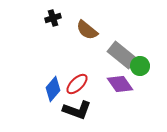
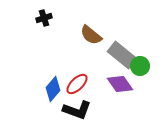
black cross: moved 9 px left
brown semicircle: moved 4 px right, 5 px down
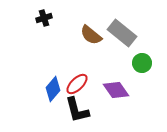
gray rectangle: moved 22 px up
green circle: moved 2 px right, 3 px up
purple diamond: moved 4 px left, 6 px down
black L-shape: rotated 56 degrees clockwise
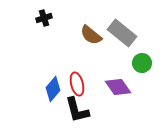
red ellipse: rotated 60 degrees counterclockwise
purple diamond: moved 2 px right, 3 px up
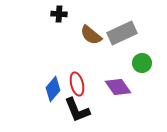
black cross: moved 15 px right, 4 px up; rotated 21 degrees clockwise
gray rectangle: rotated 64 degrees counterclockwise
black L-shape: rotated 8 degrees counterclockwise
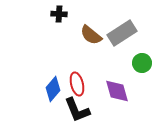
gray rectangle: rotated 8 degrees counterclockwise
purple diamond: moved 1 px left, 4 px down; rotated 20 degrees clockwise
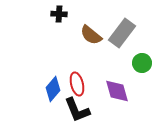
gray rectangle: rotated 20 degrees counterclockwise
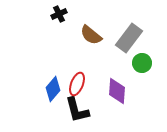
black cross: rotated 28 degrees counterclockwise
gray rectangle: moved 7 px right, 5 px down
red ellipse: rotated 35 degrees clockwise
purple diamond: rotated 20 degrees clockwise
black L-shape: rotated 8 degrees clockwise
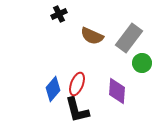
brown semicircle: moved 1 px right, 1 px down; rotated 15 degrees counterclockwise
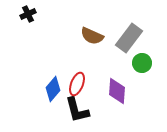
black cross: moved 31 px left
